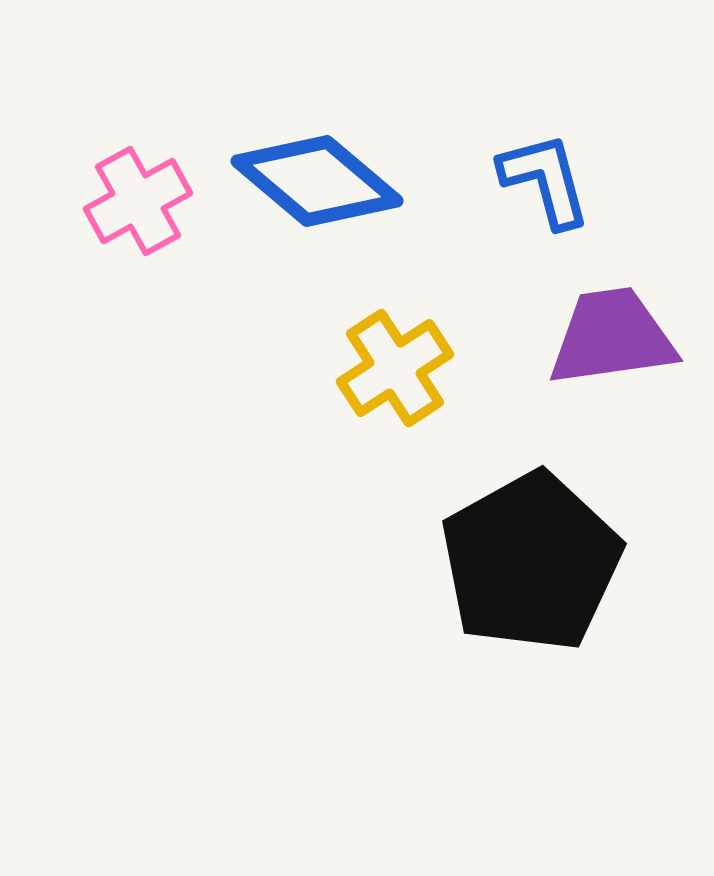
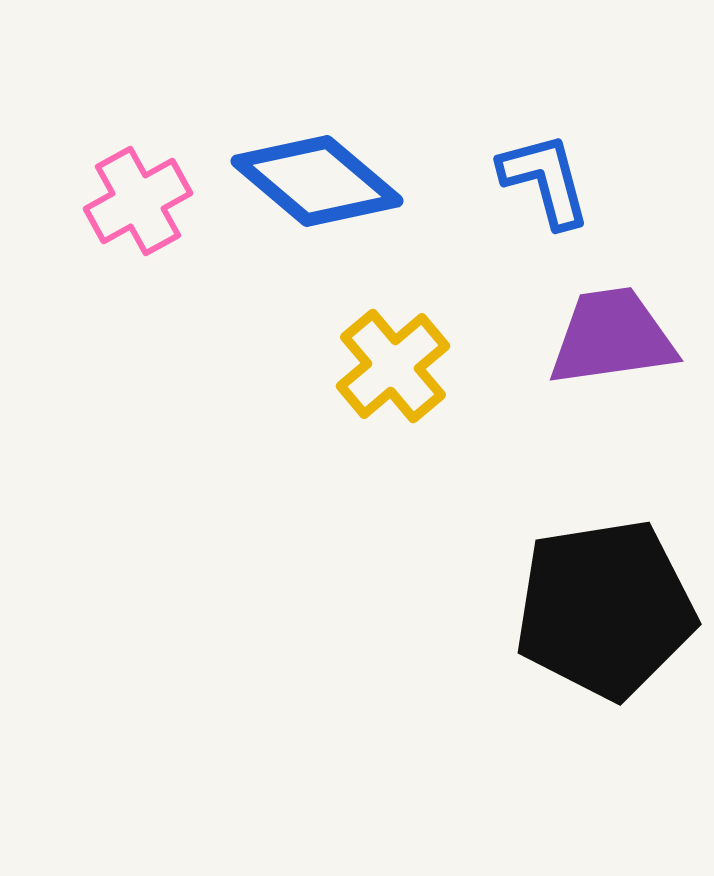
yellow cross: moved 2 px left, 2 px up; rotated 7 degrees counterclockwise
black pentagon: moved 74 px right, 47 px down; rotated 20 degrees clockwise
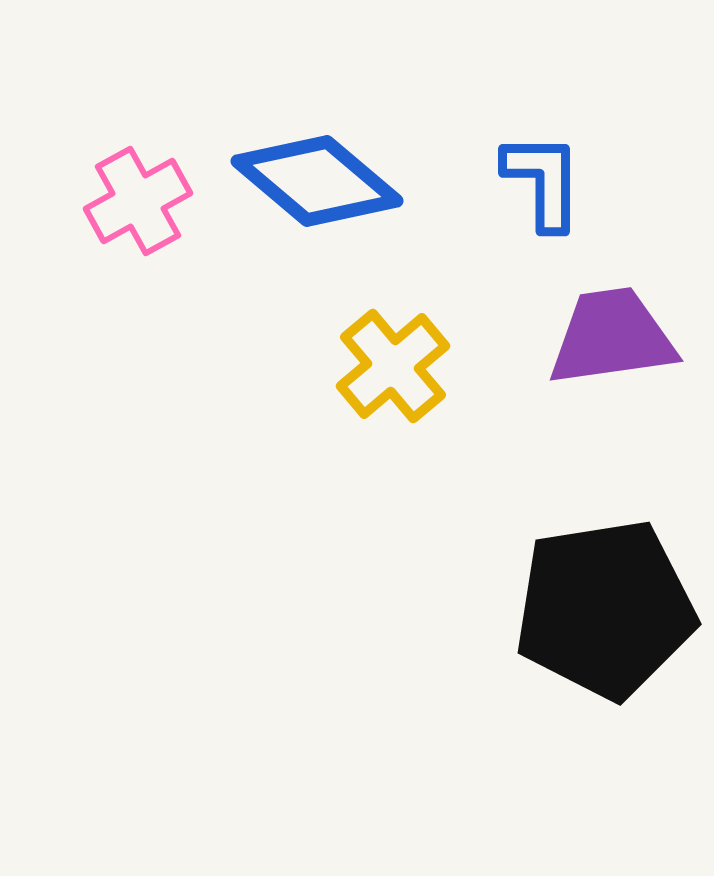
blue L-shape: moved 2 px left, 1 px down; rotated 15 degrees clockwise
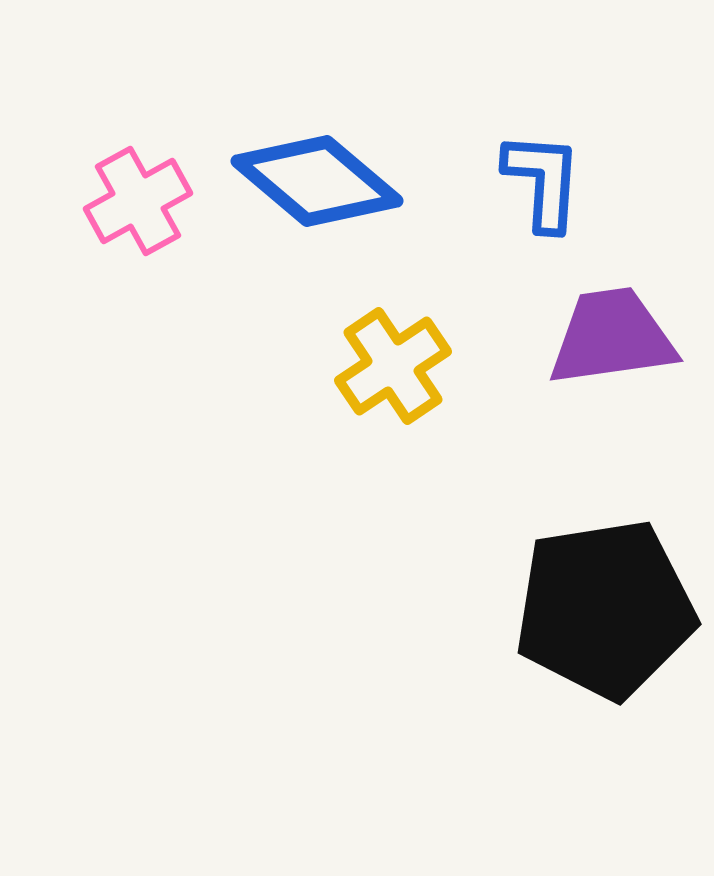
blue L-shape: rotated 4 degrees clockwise
yellow cross: rotated 6 degrees clockwise
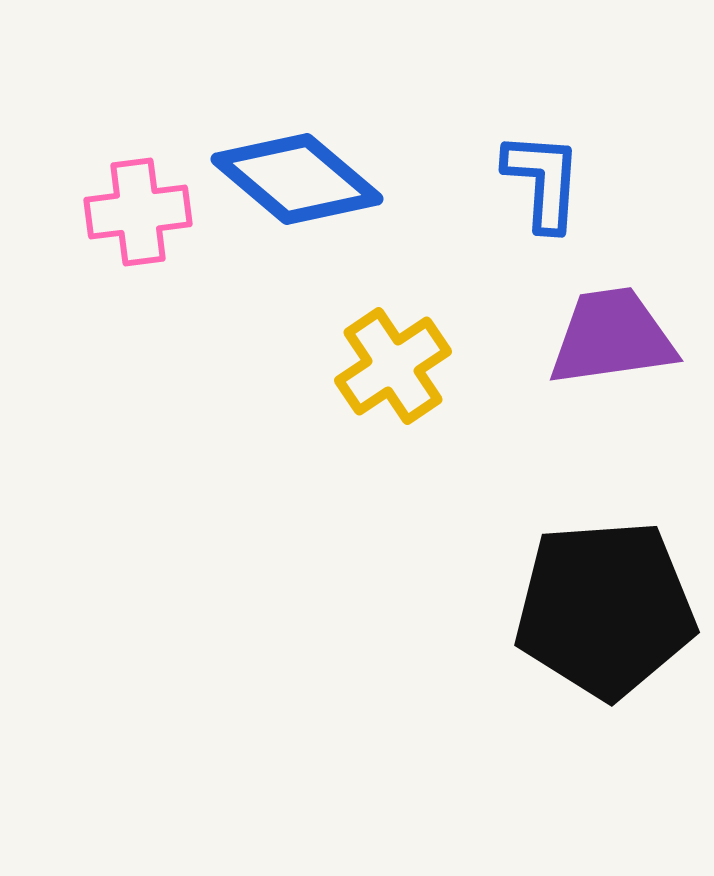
blue diamond: moved 20 px left, 2 px up
pink cross: moved 11 px down; rotated 22 degrees clockwise
black pentagon: rotated 5 degrees clockwise
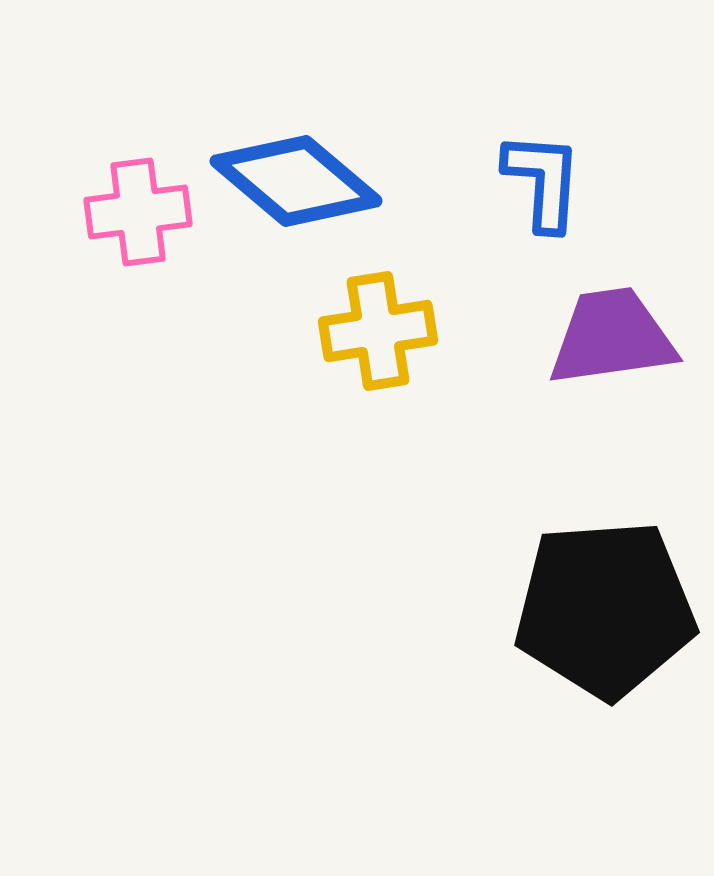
blue diamond: moved 1 px left, 2 px down
yellow cross: moved 15 px left, 35 px up; rotated 25 degrees clockwise
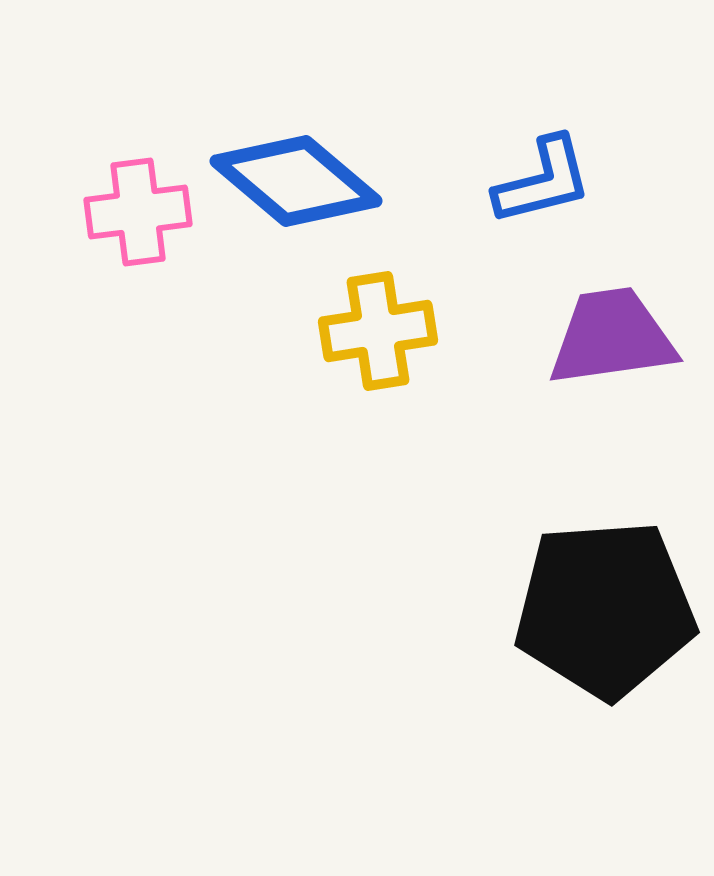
blue L-shape: rotated 72 degrees clockwise
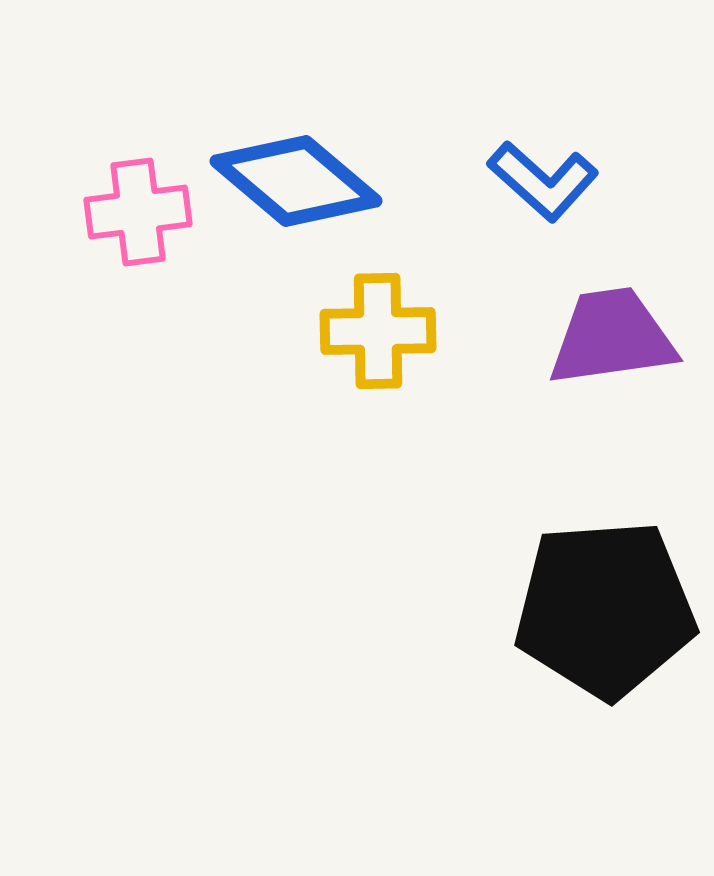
blue L-shape: rotated 56 degrees clockwise
yellow cross: rotated 8 degrees clockwise
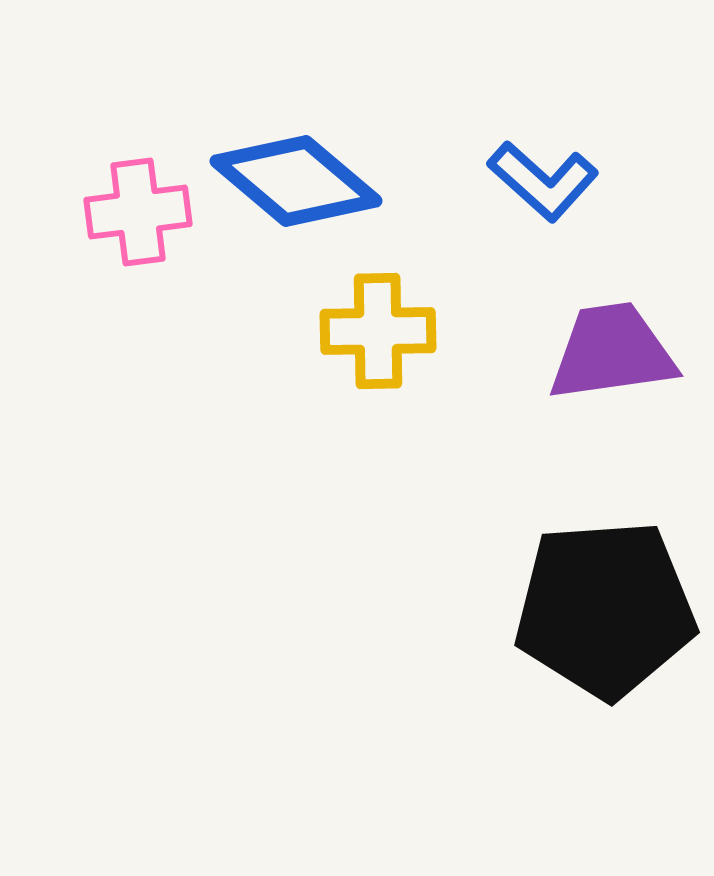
purple trapezoid: moved 15 px down
